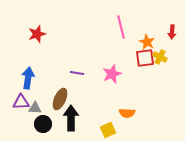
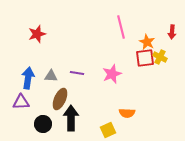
gray triangle: moved 16 px right, 32 px up
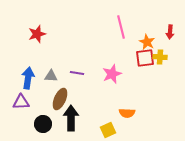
red arrow: moved 2 px left
yellow cross: rotated 24 degrees counterclockwise
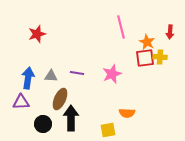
yellow square: rotated 14 degrees clockwise
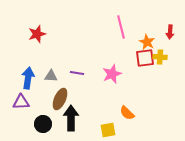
orange semicircle: rotated 42 degrees clockwise
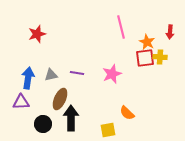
gray triangle: moved 1 px up; rotated 16 degrees counterclockwise
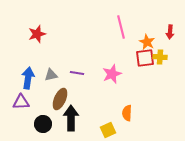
orange semicircle: rotated 49 degrees clockwise
yellow square: rotated 14 degrees counterclockwise
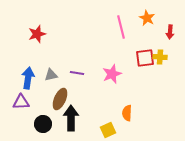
orange star: moved 24 px up
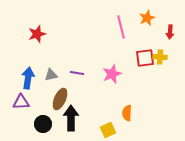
orange star: rotated 21 degrees clockwise
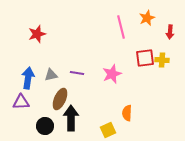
yellow cross: moved 2 px right, 3 px down
black circle: moved 2 px right, 2 px down
